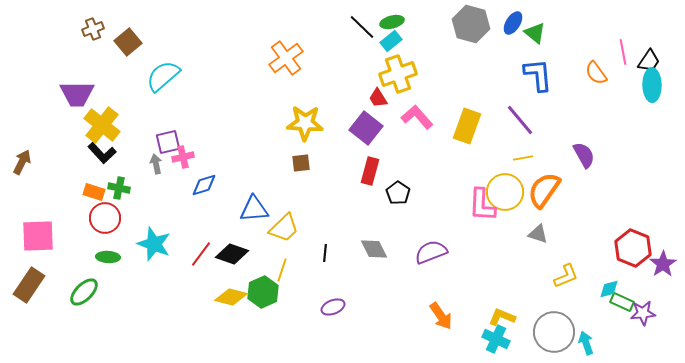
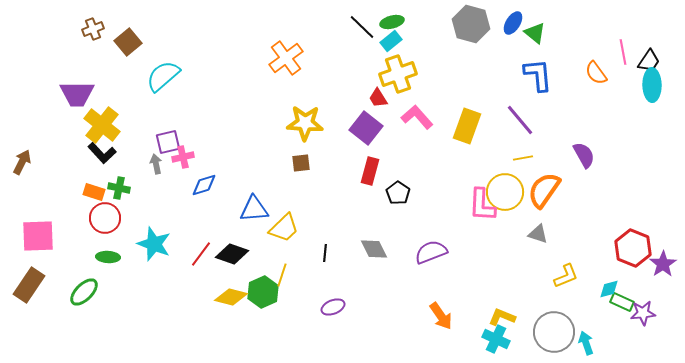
yellow line at (282, 270): moved 5 px down
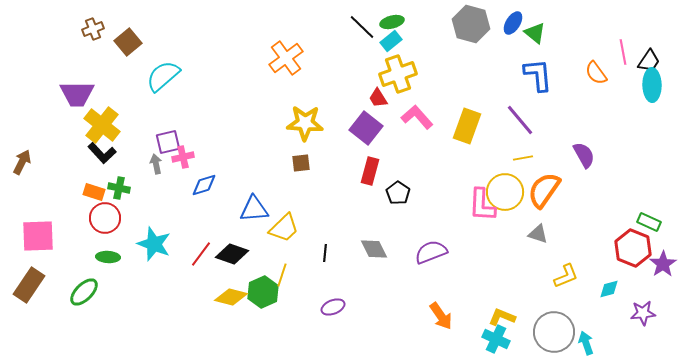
green rectangle at (622, 302): moved 27 px right, 80 px up
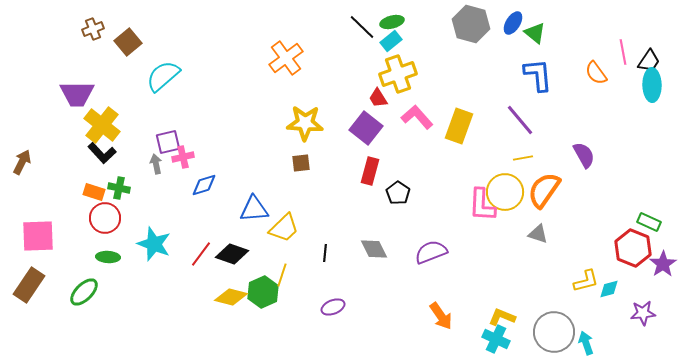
yellow rectangle at (467, 126): moved 8 px left
yellow L-shape at (566, 276): moved 20 px right, 5 px down; rotated 8 degrees clockwise
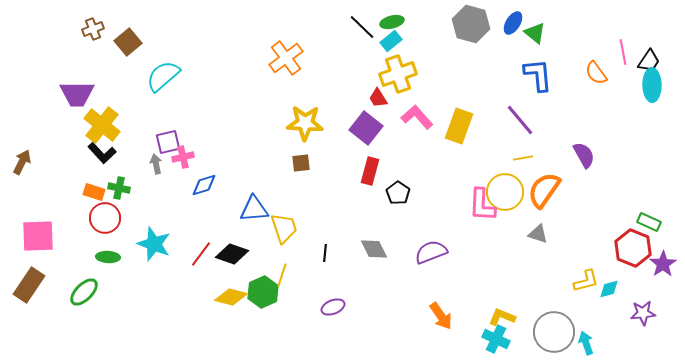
yellow trapezoid at (284, 228): rotated 64 degrees counterclockwise
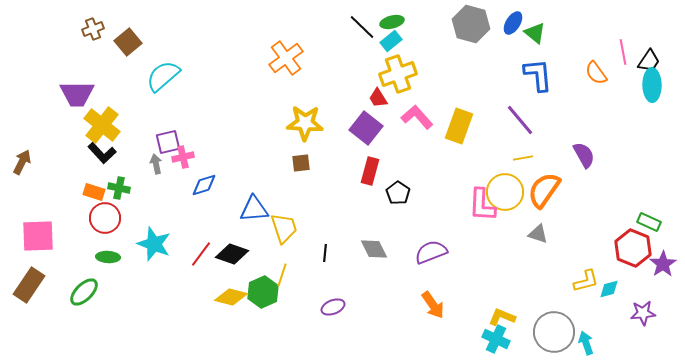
orange arrow at (441, 316): moved 8 px left, 11 px up
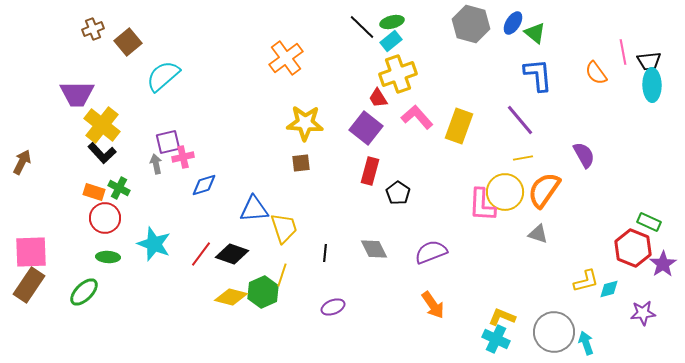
black trapezoid at (649, 61): rotated 50 degrees clockwise
green cross at (119, 188): rotated 15 degrees clockwise
pink square at (38, 236): moved 7 px left, 16 px down
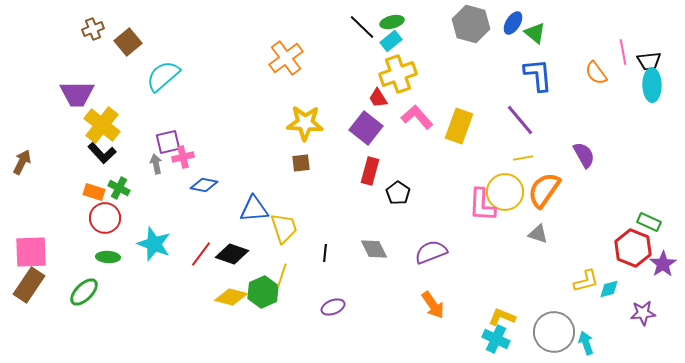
blue diamond at (204, 185): rotated 28 degrees clockwise
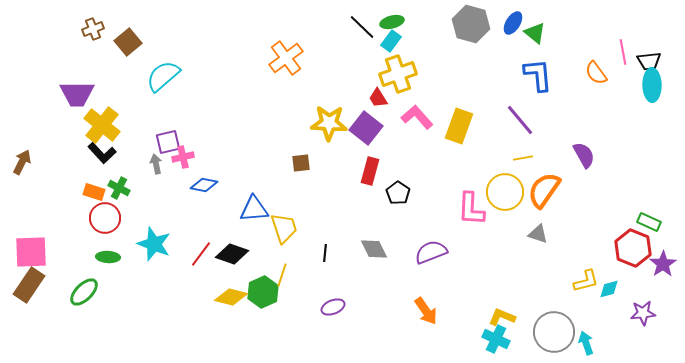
cyan rectangle at (391, 41): rotated 15 degrees counterclockwise
yellow star at (305, 123): moved 24 px right
pink L-shape at (482, 205): moved 11 px left, 4 px down
orange arrow at (433, 305): moved 7 px left, 6 px down
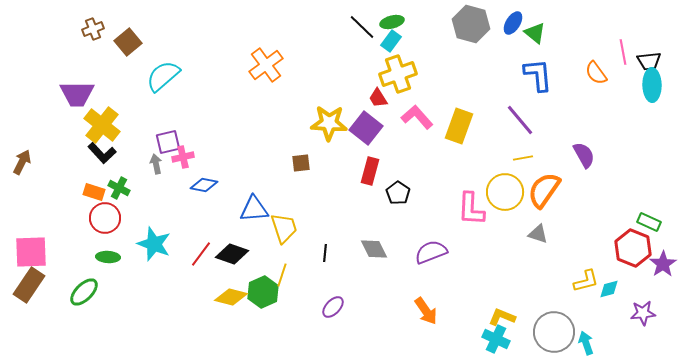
orange cross at (286, 58): moved 20 px left, 7 px down
purple ellipse at (333, 307): rotated 25 degrees counterclockwise
